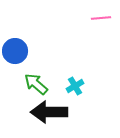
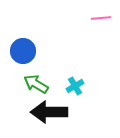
blue circle: moved 8 px right
green arrow: rotated 10 degrees counterclockwise
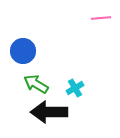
cyan cross: moved 2 px down
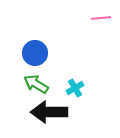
blue circle: moved 12 px right, 2 px down
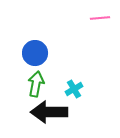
pink line: moved 1 px left
green arrow: rotated 70 degrees clockwise
cyan cross: moved 1 px left, 1 px down
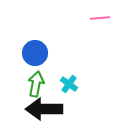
cyan cross: moved 5 px left, 5 px up; rotated 24 degrees counterclockwise
black arrow: moved 5 px left, 3 px up
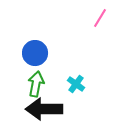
pink line: rotated 54 degrees counterclockwise
cyan cross: moved 7 px right
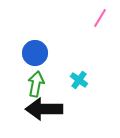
cyan cross: moved 3 px right, 4 px up
